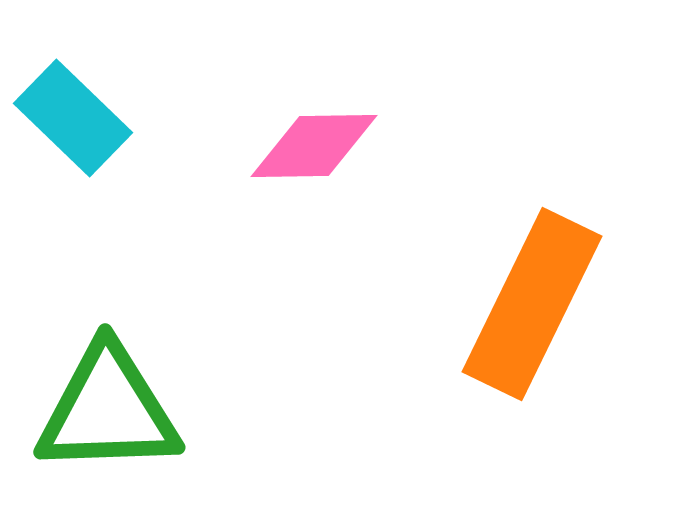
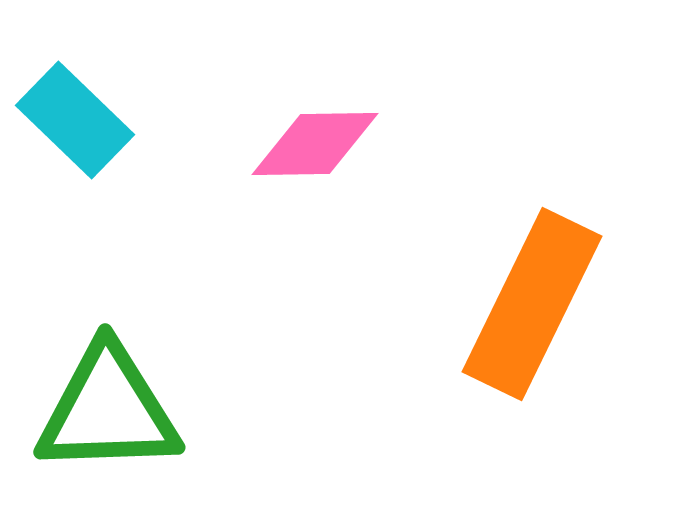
cyan rectangle: moved 2 px right, 2 px down
pink diamond: moved 1 px right, 2 px up
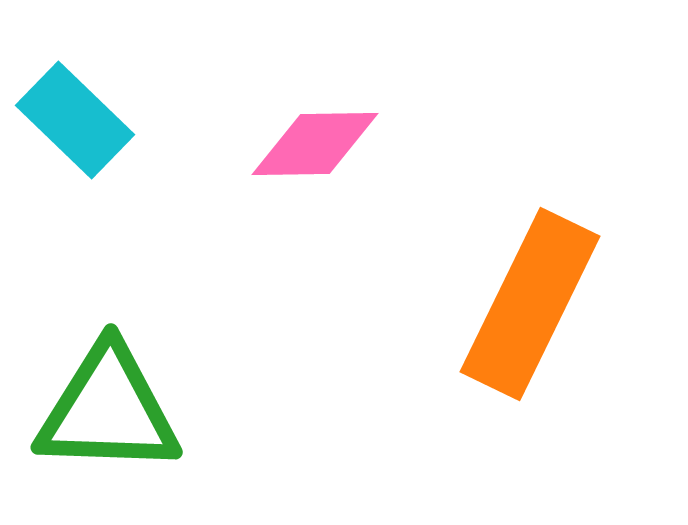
orange rectangle: moved 2 px left
green triangle: rotated 4 degrees clockwise
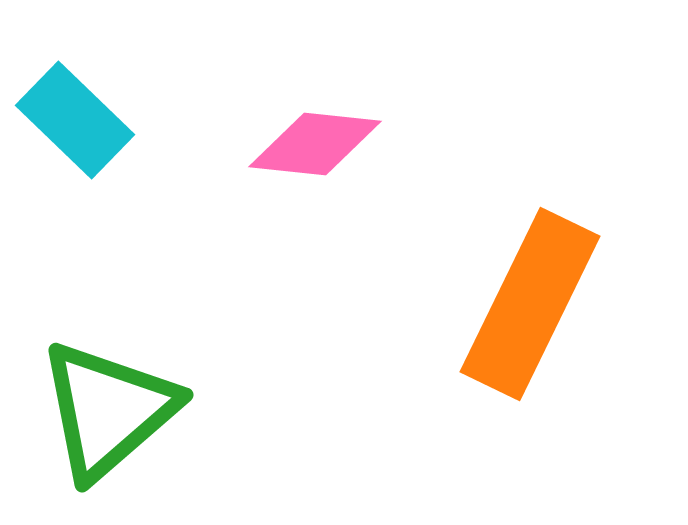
pink diamond: rotated 7 degrees clockwise
green triangle: rotated 43 degrees counterclockwise
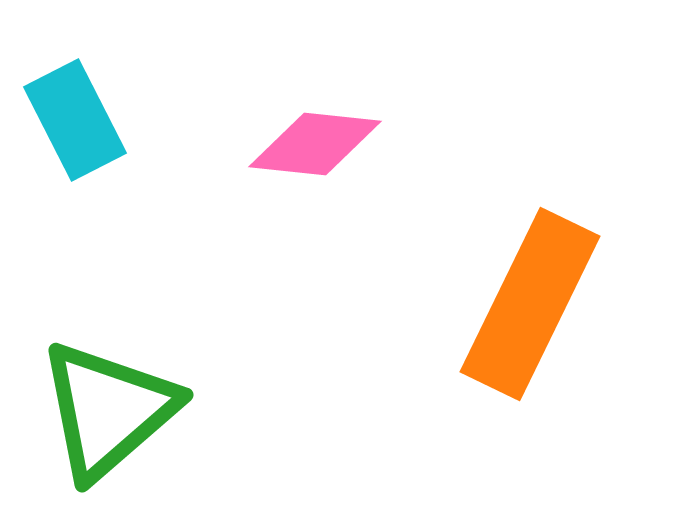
cyan rectangle: rotated 19 degrees clockwise
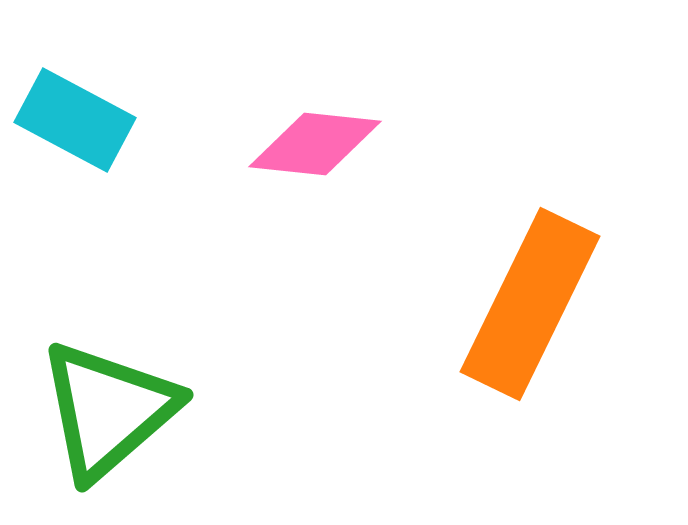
cyan rectangle: rotated 35 degrees counterclockwise
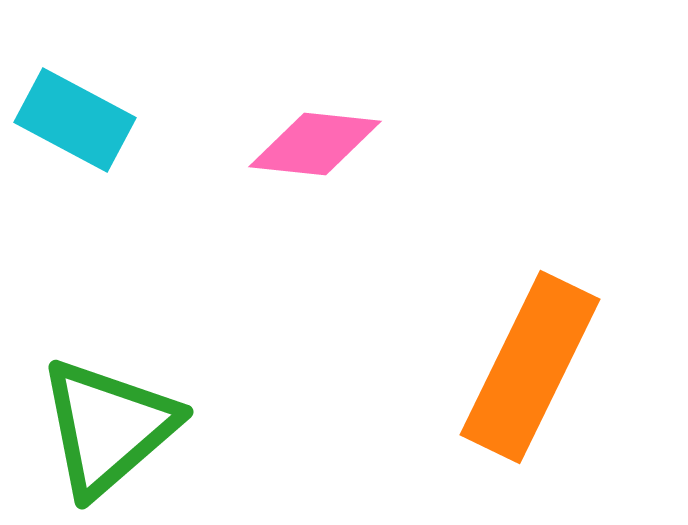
orange rectangle: moved 63 px down
green triangle: moved 17 px down
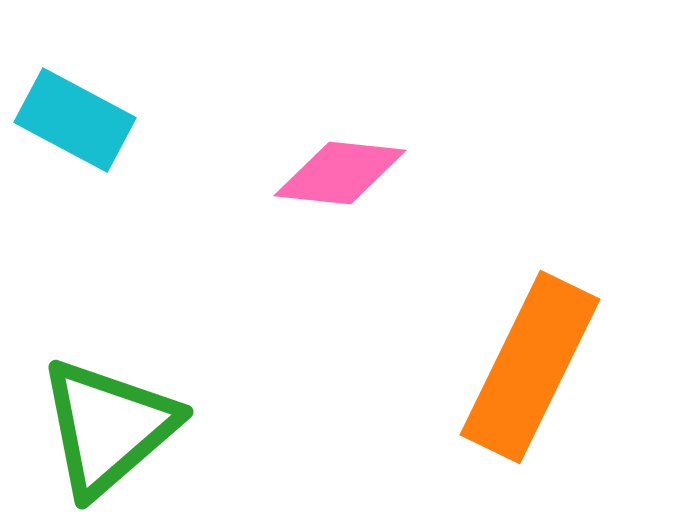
pink diamond: moved 25 px right, 29 px down
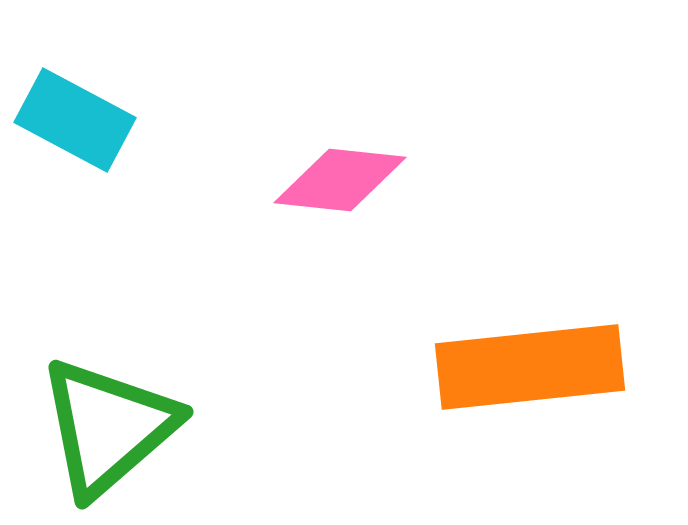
pink diamond: moved 7 px down
orange rectangle: rotated 58 degrees clockwise
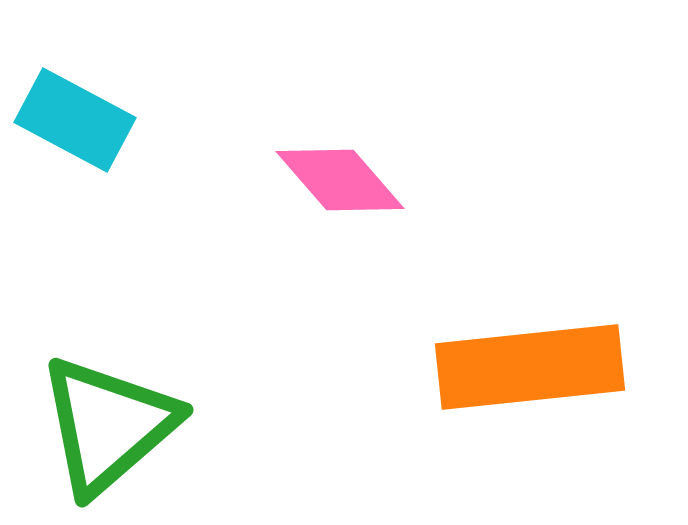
pink diamond: rotated 43 degrees clockwise
green triangle: moved 2 px up
